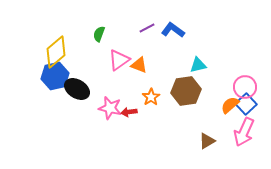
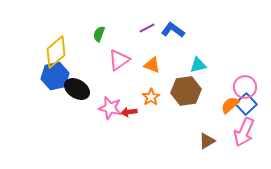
orange triangle: moved 13 px right
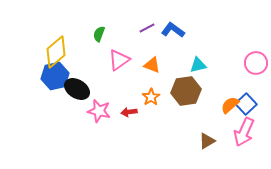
pink circle: moved 11 px right, 24 px up
pink star: moved 11 px left, 3 px down
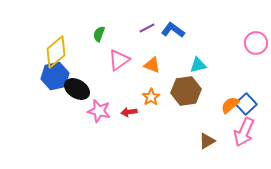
pink circle: moved 20 px up
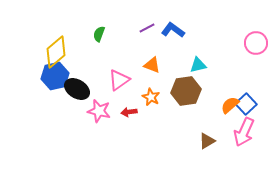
pink triangle: moved 20 px down
orange star: rotated 12 degrees counterclockwise
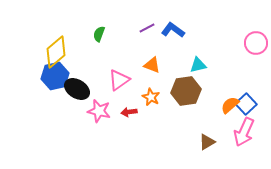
brown triangle: moved 1 px down
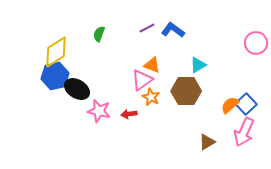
yellow diamond: rotated 8 degrees clockwise
cyan triangle: rotated 18 degrees counterclockwise
pink triangle: moved 23 px right
brown hexagon: rotated 8 degrees clockwise
red arrow: moved 2 px down
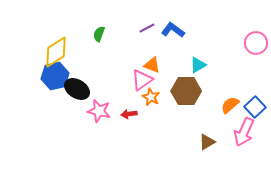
blue square: moved 9 px right, 3 px down
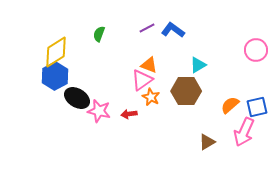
pink circle: moved 7 px down
orange triangle: moved 3 px left
blue hexagon: rotated 16 degrees counterclockwise
black ellipse: moved 9 px down
blue square: moved 2 px right; rotated 30 degrees clockwise
